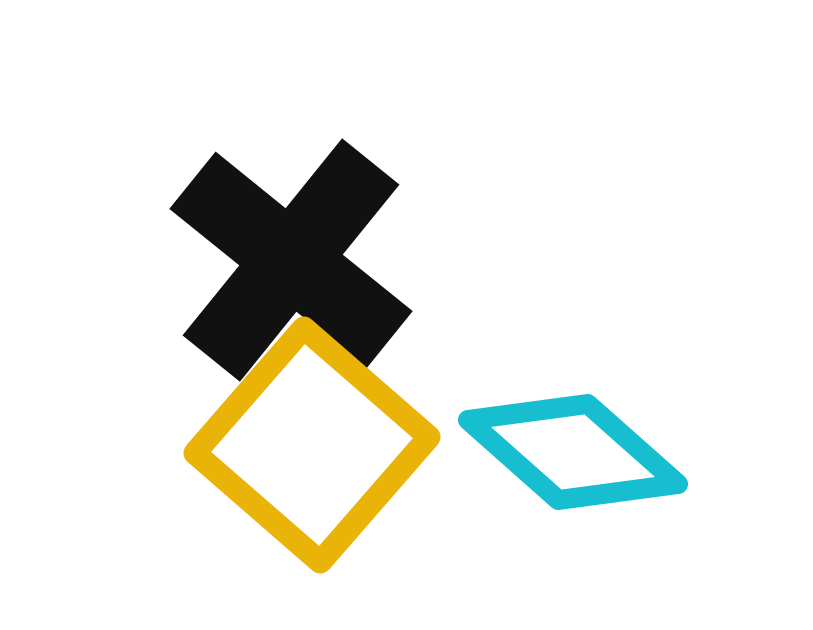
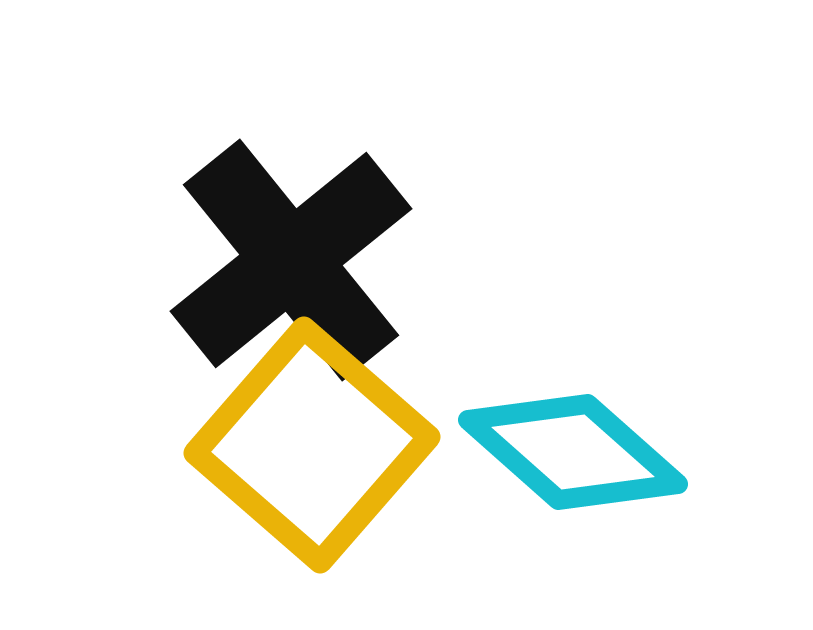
black cross: rotated 12 degrees clockwise
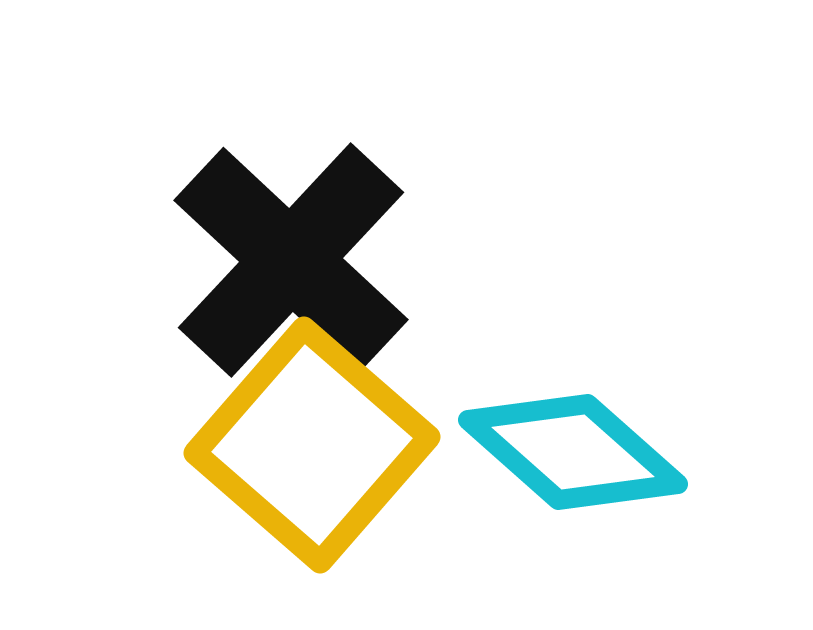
black cross: rotated 8 degrees counterclockwise
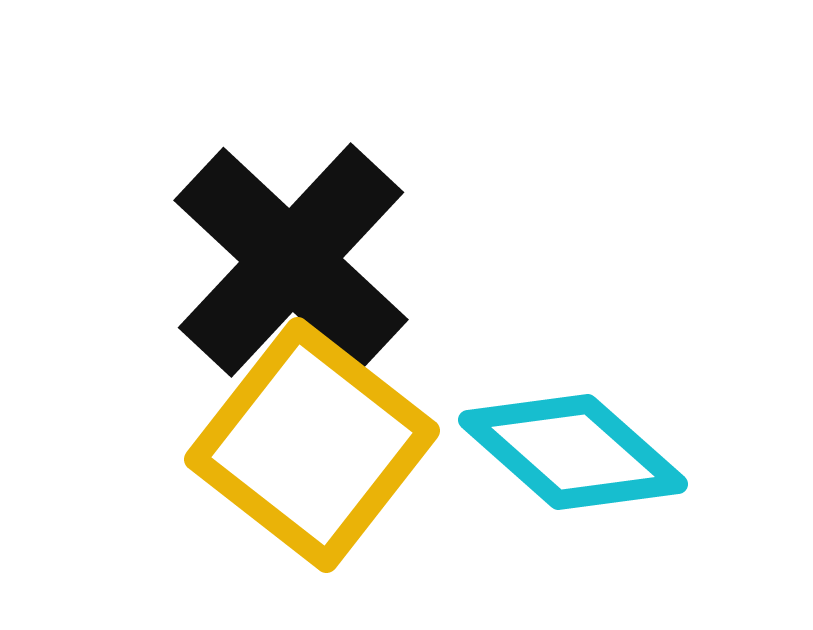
yellow square: rotated 3 degrees counterclockwise
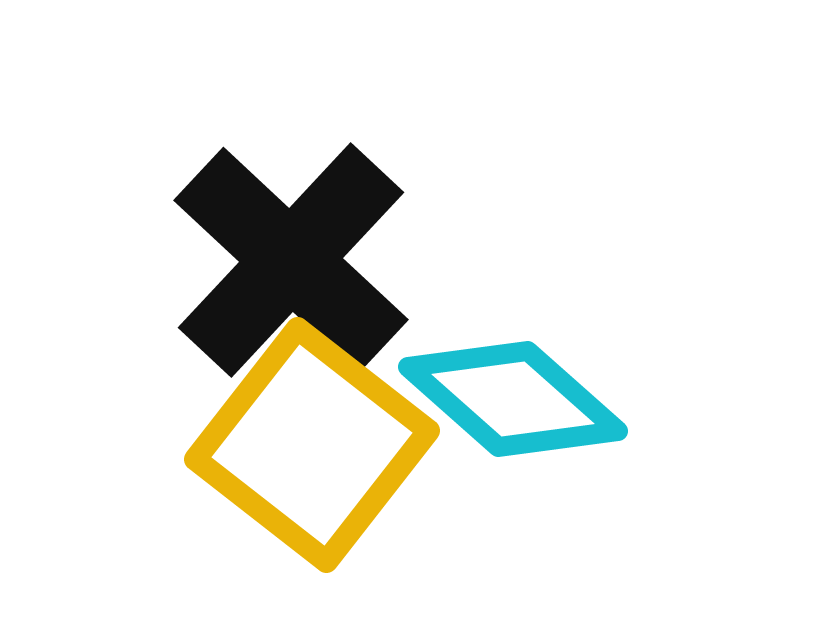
cyan diamond: moved 60 px left, 53 px up
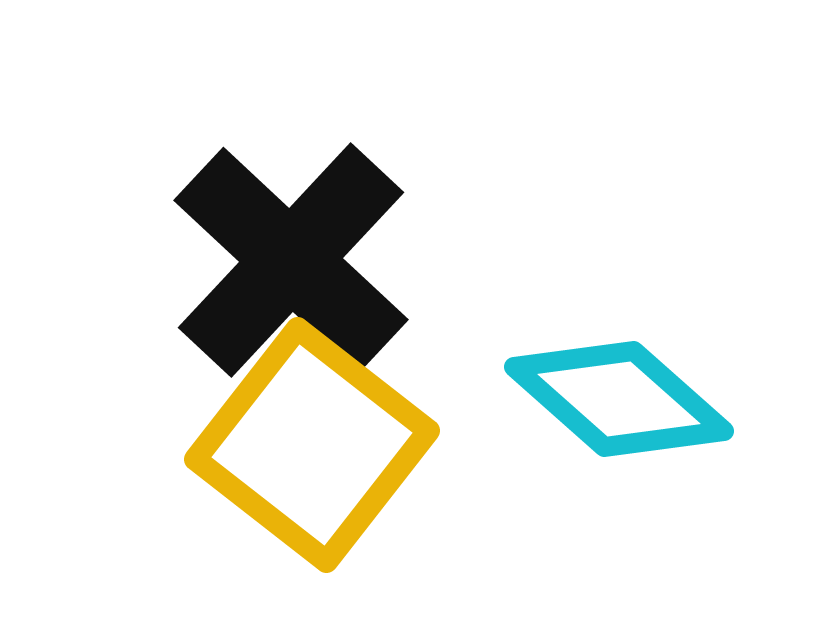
cyan diamond: moved 106 px right
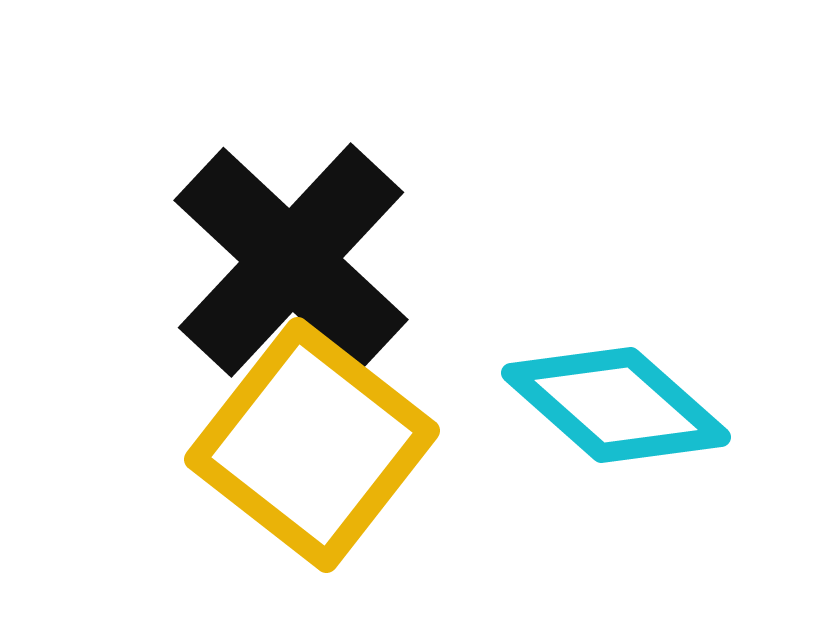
cyan diamond: moved 3 px left, 6 px down
